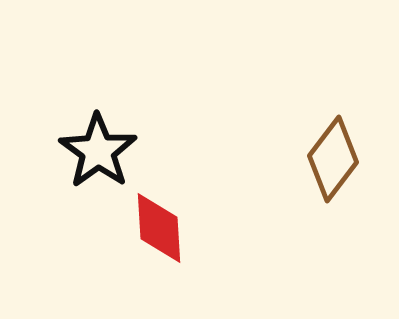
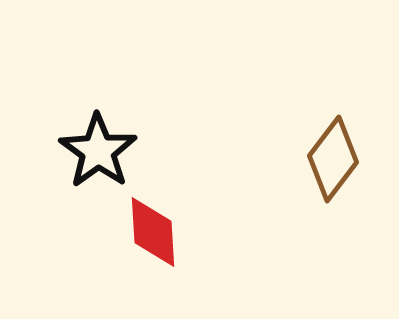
red diamond: moved 6 px left, 4 px down
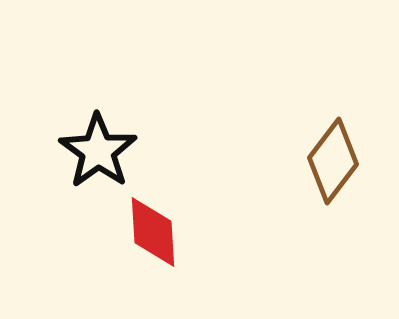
brown diamond: moved 2 px down
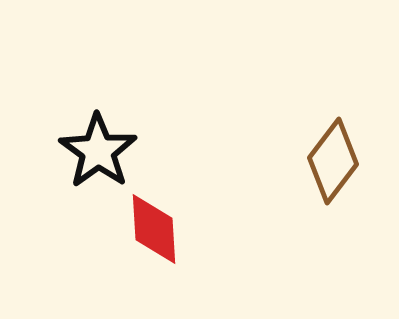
red diamond: moved 1 px right, 3 px up
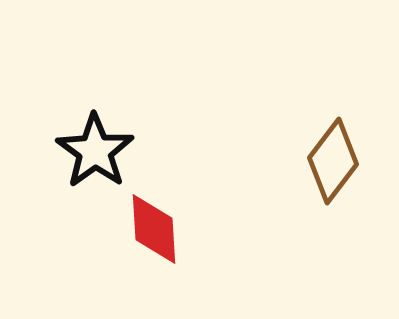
black star: moved 3 px left
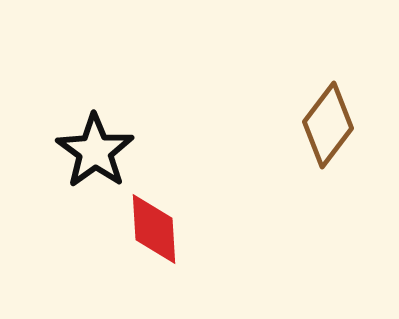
brown diamond: moved 5 px left, 36 px up
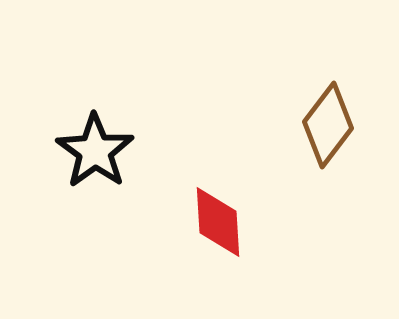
red diamond: moved 64 px right, 7 px up
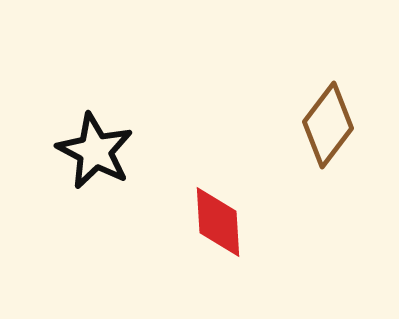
black star: rotated 8 degrees counterclockwise
